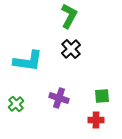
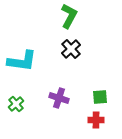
cyan L-shape: moved 6 px left
green square: moved 2 px left, 1 px down
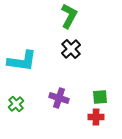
red cross: moved 3 px up
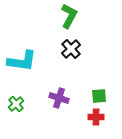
green square: moved 1 px left, 1 px up
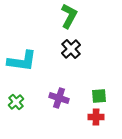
green cross: moved 2 px up
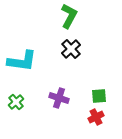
red cross: rotated 28 degrees counterclockwise
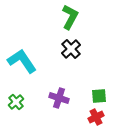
green L-shape: moved 1 px right, 1 px down
cyan L-shape: rotated 132 degrees counterclockwise
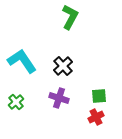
black cross: moved 8 px left, 17 px down
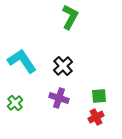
green cross: moved 1 px left, 1 px down
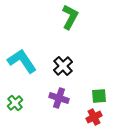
red cross: moved 2 px left
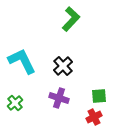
green L-shape: moved 1 px right, 2 px down; rotated 15 degrees clockwise
cyan L-shape: rotated 8 degrees clockwise
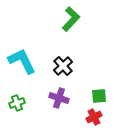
green cross: moved 2 px right; rotated 21 degrees clockwise
